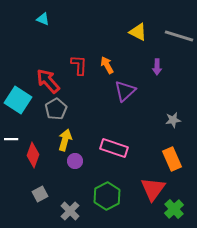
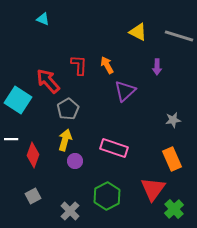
gray pentagon: moved 12 px right
gray square: moved 7 px left, 2 px down
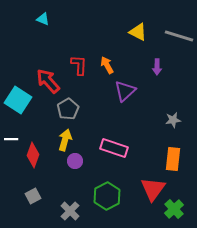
orange rectangle: moved 1 px right; rotated 30 degrees clockwise
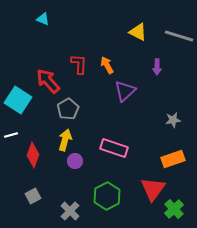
red L-shape: moved 1 px up
white line: moved 4 px up; rotated 16 degrees counterclockwise
orange rectangle: rotated 65 degrees clockwise
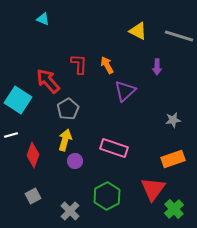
yellow triangle: moved 1 px up
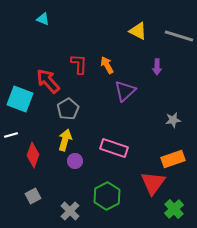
cyan square: moved 2 px right, 1 px up; rotated 12 degrees counterclockwise
red triangle: moved 6 px up
